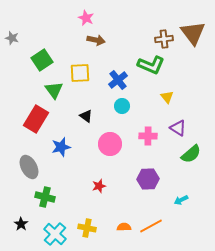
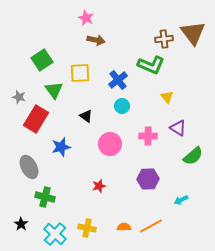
gray star: moved 7 px right, 59 px down
green semicircle: moved 2 px right, 2 px down
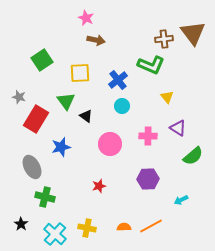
green triangle: moved 12 px right, 11 px down
gray ellipse: moved 3 px right
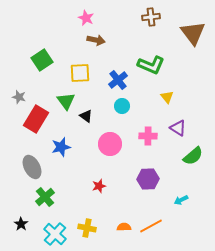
brown cross: moved 13 px left, 22 px up
green cross: rotated 36 degrees clockwise
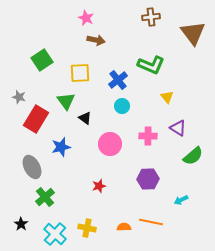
black triangle: moved 1 px left, 2 px down
orange line: moved 4 px up; rotated 40 degrees clockwise
